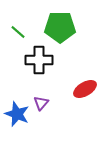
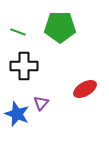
green line: rotated 21 degrees counterclockwise
black cross: moved 15 px left, 6 px down
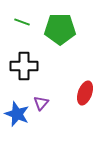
green pentagon: moved 2 px down
green line: moved 4 px right, 10 px up
red ellipse: moved 4 px down; rotated 40 degrees counterclockwise
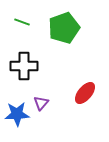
green pentagon: moved 4 px right, 1 px up; rotated 20 degrees counterclockwise
red ellipse: rotated 20 degrees clockwise
blue star: rotated 25 degrees counterclockwise
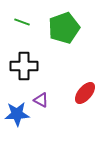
purple triangle: moved 3 px up; rotated 42 degrees counterclockwise
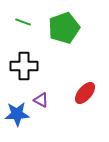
green line: moved 1 px right
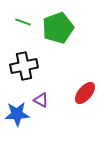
green pentagon: moved 6 px left
black cross: rotated 12 degrees counterclockwise
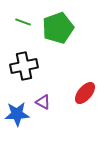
purple triangle: moved 2 px right, 2 px down
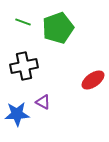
red ellipse: moved 8 px right, 13 px up; rotated 15 degrees clockwise
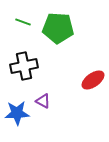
green pentagon: rotated 24 degrees clockwise
purple triangle: moved 1 px up
blue star: moved 1 px up
